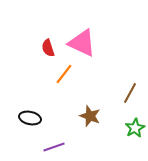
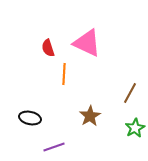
pink triangle: moved 5 px right
orange line: rotated 35 degrees counterclockwise
brown star: rotated 20 degrees clockwise
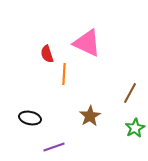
red semicircle: moved 1 px left, 6 px down
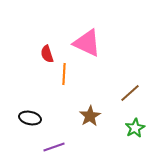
brown line: rotated 20 degrees clockwise
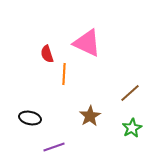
green star: moved 3 px left
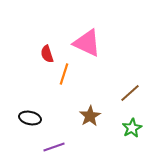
orange line: rotated 15 degrees clockwise
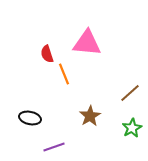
pink triangle: rotated 20 degrees counterclockwise
orange line: rotated 40 degrees counterclockwise
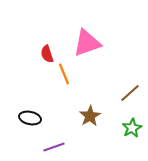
pink triangle: rotated 24 degrees counterclockwise
